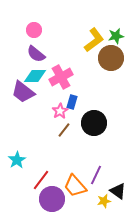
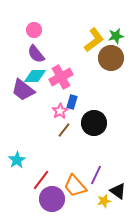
purple semicircle: rotated 12 degrees clockwise
purple trapezoid: moved 2 px up
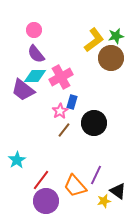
purple circle: moved 6 px left, 2 px down
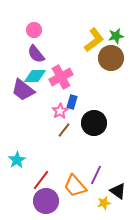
yellow star: moved 2 px down
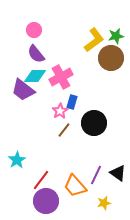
black triangle: moved 18 px up
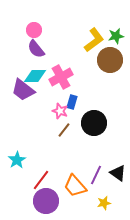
purple semicircle: moved 5 px up
brown circle: moved 1 px left, 2 px down
pink star: rotated 21 degrees counterclockwise
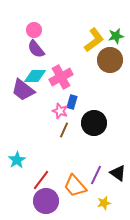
brown line: rotated 14 degrees counterclockwise
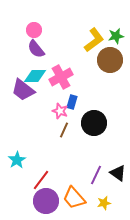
orange trapezoid: moved 1 px left, 12 px down
